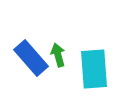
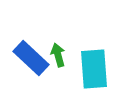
blue rectangle: rotated 6 degrees counterclockwise
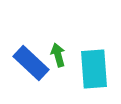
blue rectangle: moved 5 px down
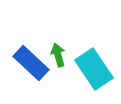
cyan rectangle: rotated 30 degrees counterclockwise
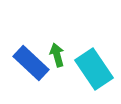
green arrow: moved 1 px left
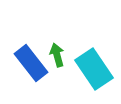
blue rectangle: rotated 9 degrees clockwise
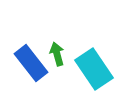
green arrow: moved 1 px up
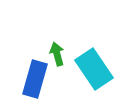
blue rectangle: moved 4 px right, 16 px down; rotated 54 degrees clockwise
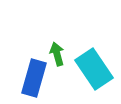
blue rectangle: moved 1 px left, 1 px up
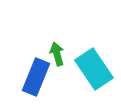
blue rectangle: moved 2 px right, 1 px up; rotated 6 degrees clockwise
